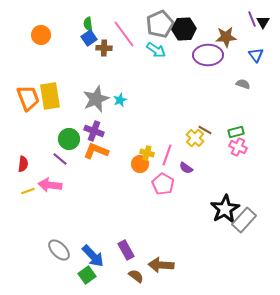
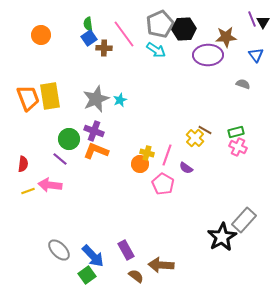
black star at (225, 209): moved 3 px left, 28 px down
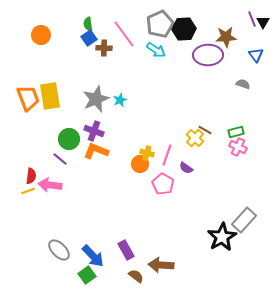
red semicircle at (23, 164): moved 8 px right, 12 px down
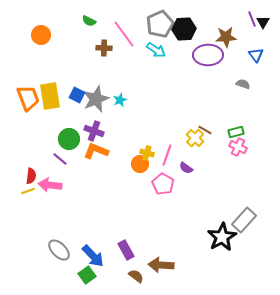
green semicircle at (88, 24): moved 1 px right, 3 px up; rotated 56 degrees counterclockwise
blue square at (89, 38): moved 12 px left, 57 px down; rotated 28 degrees counterclockwise
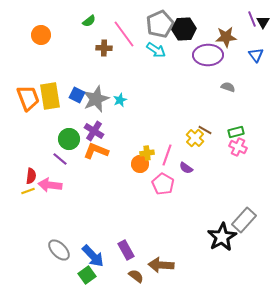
green semicircle at (89, 21): rotated 64 degrees counterclockwise
gray semicircle at (243, 84): moved 15 px left, 3 px down
purple cross at (94, 131): rotated 12 degrees clockwise
yellow cross at (147, 153): rotated 24 degrees counterclockwise
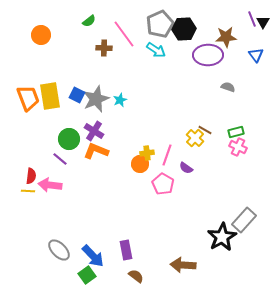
yellow line at (28, 191): rotated 24 degrees clockwise
purple rectangle at (126, 250): rotated 18 degrees clockwise
brown arrow at (161, 265): moved 22 px right
